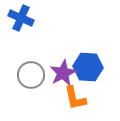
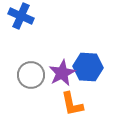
blue cross: moved 2 px up
purple star: moved 1 px left
orange L-shape: moved 3 px left, 6 px down
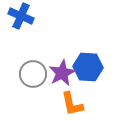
gray circle: moved 2 px right, 1 px up
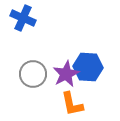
blue cross: moved 2 px right, 2 px down
purple star: moved 4 px right, 1 px down
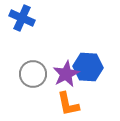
blue cross: moved 1 px left
orange L-shape: moved 4 px left
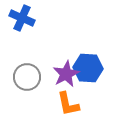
blue hexagon: moved 1 px down
gray circle: moved 6 px left, 3 px down
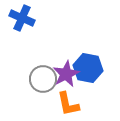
blue hexagon: rotated 8 degrees clockwise
gray circle: moved 16 px right, 2 px down
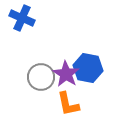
purple star: rotated 12 degrees counterclockwise
gray circle: moved 2 px left, 2 px up
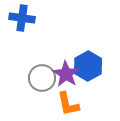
blue cross: rotated 15 degrees counterclockwise
blue hexagon: moved 2 px up; rotated 20 degrees clockwise
gray circle: moved 1 px right, 1 px down
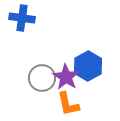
purple star: moved 3 px down
